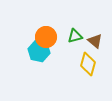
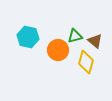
orange circle: moved 12 px right, 13 px down
cyan hexagon: moved 11 px left, 14 px up
yellow diamond: moved 2 px left, 2 px up
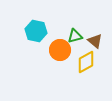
cyan hexagon: moved 8 px right, 6 px up
orange circle: moved 2 px right
yellow diamond: rotated 45 degrees clockwise
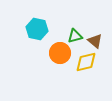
cyan hexagon: moved 1 px right, 2 px up
orange circle: moved 3 px down
yellow diamond: rotated 15 degrees clockwise
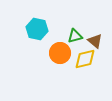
yellow diamond: moved 1 px left, 3 px up
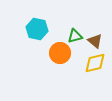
yellow diamond: moved 10 px right, 4 px down
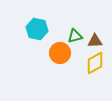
brown triangle: rotated 42 degrees counterclockwise
yellow diamond: rotated 15 degrees counterclockwise
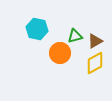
brown triangle: rotated 28 degrees counterclockwise
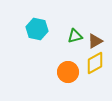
orange circle: moved 8 px right, 19 px down
